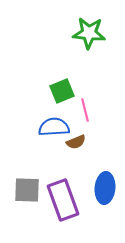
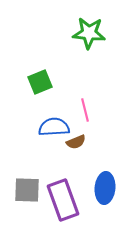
green square: moved 22 px left, 9 px up
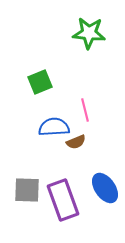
blue ellipse: rotated 40 degrees counterclockwise
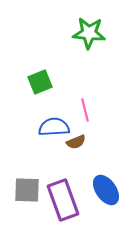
blue ellipse: moved 1 px right, 2 px down
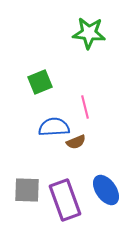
pink line: moved 3 px up
purple rectangle: moved 2 px right
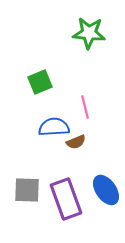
purple rectangle: moved 1 px right, 1 px up
